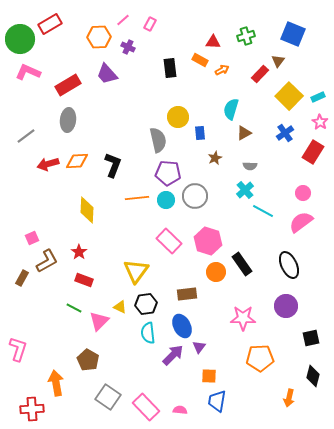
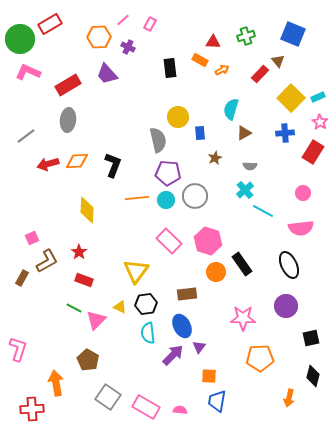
brown triangle at (278, 61): rotated 16 degrees counterclockwise
yellow square at (289, 96): moved 2 px right, 2 px down
blue cross at (285, 133): rotated 30 degrees clockwise
pink semicircle at (301, 222): moved 6 px down; rotated 150 degrees counterclockwise
pink triangle at (99, 321): moved 3 px left, 1 px up
pink rectangle at (146, 407): rotated 16 degrees counterclockwise
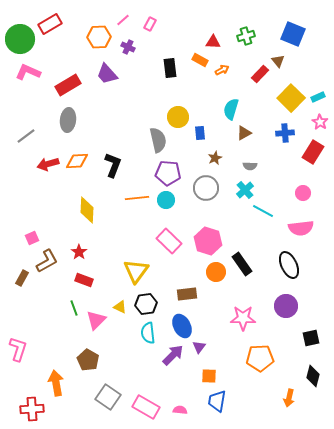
gray circle at (195, 196): moved 11 px right, 8 px up
green line at (74, 308): rotated 42 degrees clockwise
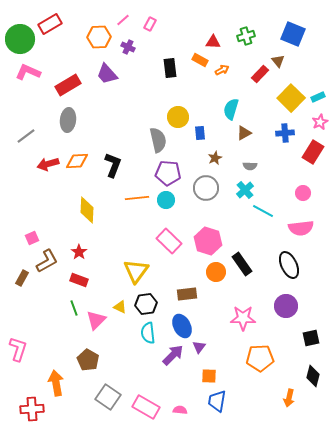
pink star at (320, 122): rotated 14 degrees clockwise
red rectangle at (84, 280): moved 5 px left
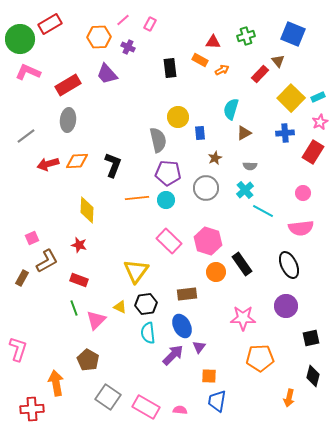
red star at (79, 252): moved 7 px up; rotated 21 degrees counterclockwise
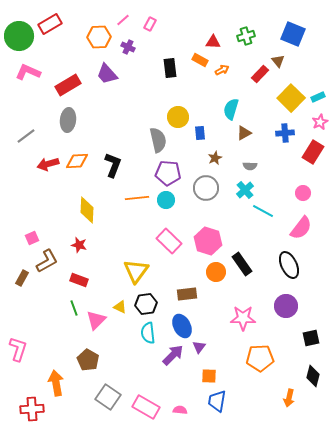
green circle at (20, 39): moved 1 px left, 3 px up
pink semicircle at (301, 228): rotated 45 degrees counterclockwise
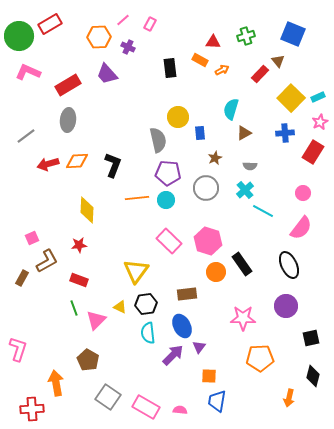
red star at (79, 245): rotated 21 degrees counterclockwise
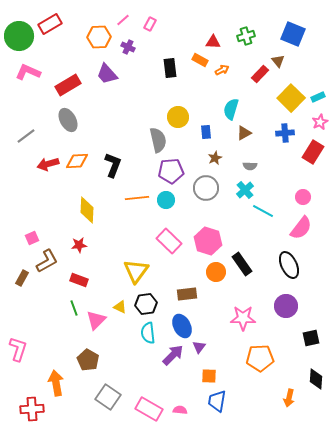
gray ellipse at (68, 120): rotated 35 degrees counterclockwise
blue rectangle at (200, 133): moved 6 px right, 1 px up
purple pentagon at (168, 173): moved 3 px right, 2 px up; rotated 10 degrees counterclockwise
pink circle at (303, 193): moved 4 px down
black diamond at (313, 376): moved 3 px right, 3 px down; rotated 10 degrees counterclockwise
pink rectangle at (146, 407): moved 3 px right, 2 px down
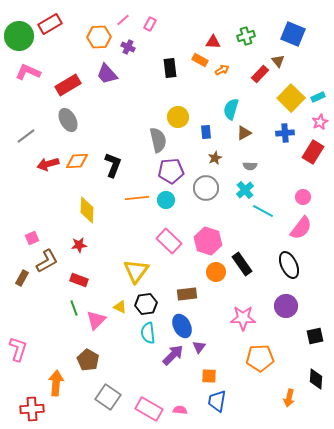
black square at (311, 338): moved 4 px right, 2 px up
orange arrow at (56, 383): rotated 15 degrees clockwise
